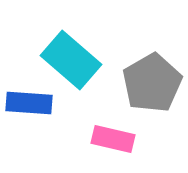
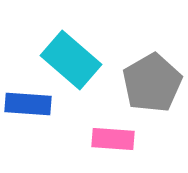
blue rectangle: moved 1 px left, 1 px down
pink rectangle: rotated 9 degrees counterclockwise
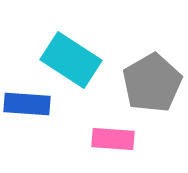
cyan rectangle: rotated 8 degrees counterclockwise
blue rectangle: moved 1 px left
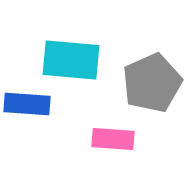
cyan rectangle: rotated 28 degrees counterclockwise
gray pentagon: rotated 6 degrees clockwise
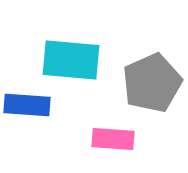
blue rectangle: moved 1 px down
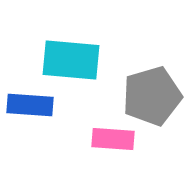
gray pentagon: moved 13 px down; rotated 8 degrees clockwise
blue rectangle: moved 3 px right
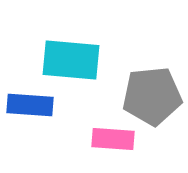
gray pentagon: rotated 10 degrees clockwise
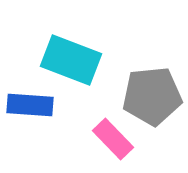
cyan rectangle: rotated 16 degrees clockwise
pink rectangle: rotated 42 degrees clockwise
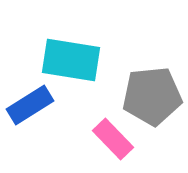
cyan rectangle: rotated 12 degrees counterclockwise
blue rectangle: rotated 36 degrees counterclockwise
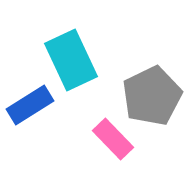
cyan rectangle: rotated 56 degrees clockwise
gray pentagon: rotated 20 degrees counterclockwise
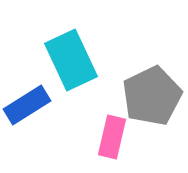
blue rectangle: moved 3 px left
pink rectangle: moved 1 px left, 2 px up; rotated 57 degrees clockwise
